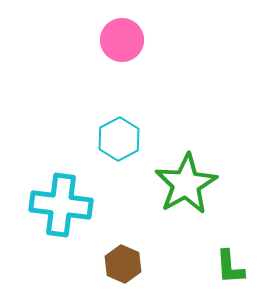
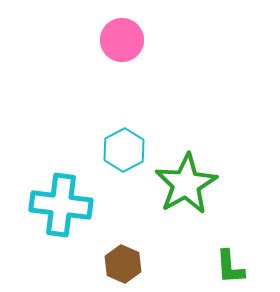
cyan hexagon: moved 5 px right, 11 px down
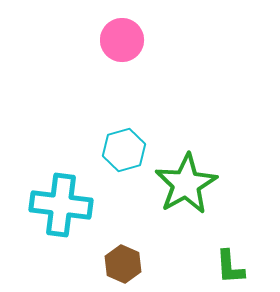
cyan hexagon: rotated 12 degrees clockwise
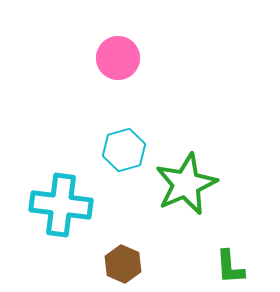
pink circle: moved 4 px left, 18 px down
green star: rotated 6 degrees clockwise
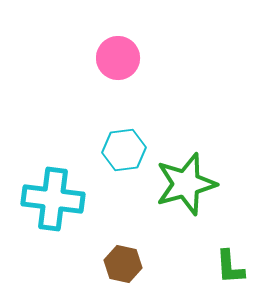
cyan hexagon: rotated 9 degrees clockwise
green star: rotated 8 degrees clockwise
cyan cross: moved 8 px left, 6 px up
brown hexagon: rotated 12 degrees counterclockwise
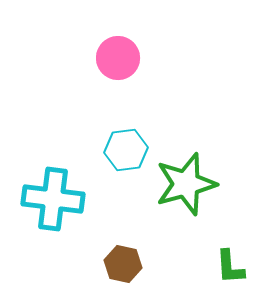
cyan hexagon: moved 2 px right
